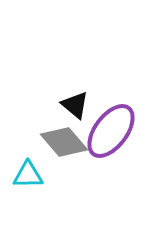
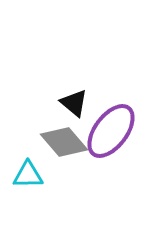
black triangle: moved 1 px left, 2 px up
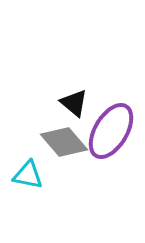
purple ellipse: rotated 6 degrees counterclockwise
cyan triangle: rotated 12 degrees clockwise
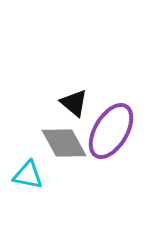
gray diamond: moved 1 px down; rotated 12 degrees clockwise
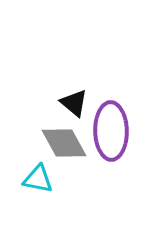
purple ellipse: rotated 32 degrees counterclockwise
cyan triangle: moved 10 px right, 4 px down
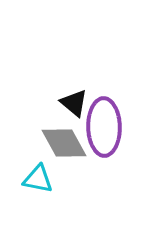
purple ellipse: moved 7 px left, 4 px up
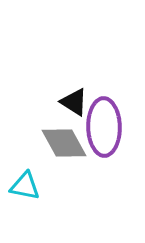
black triangle: moved 1 px up; rotated 8 degrees counterclockwise
cyan triangle: moved 13 px left, 7 px down
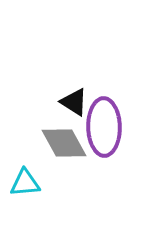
cyan triangle: moved 3 px up; rotated 16 degrees counterclockwise
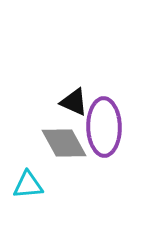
black triangle: rotated 8 degrees counterclockwise
cyan triangle: moved 3 px right, 2 px down
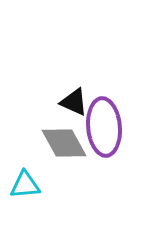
purple ellipse: rotated 4 degrees counterclockwise
cyan triangle: moved 3 px left
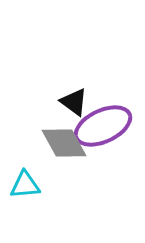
black triangle: rotated 12 degrees clockwise
purple ellipse: moved 1 px left, 1 px up; rotated 70 degrees clockwise
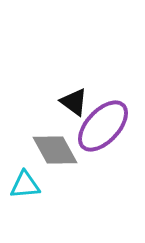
purple ellipse: rotated 22 degrees counterclockwise
gray diamond: moved 9 px left, 7 px down
